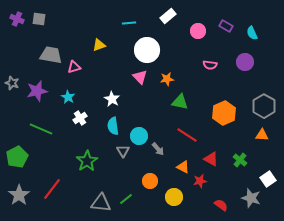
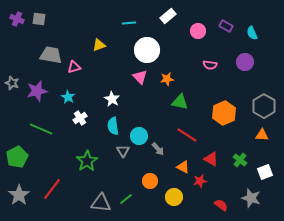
white square at (268, 179): moved 3 px left, 7 px up; rotated 14 degrees clockwise
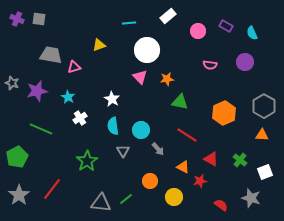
cyan circle at (139, 136): moved 2 px right, 6 px up
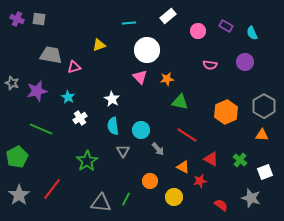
orange hexagon at (224, 113): moved 2 px right, 1 px up
green line at (126, 199): rotated 24 degrees counterclockwise
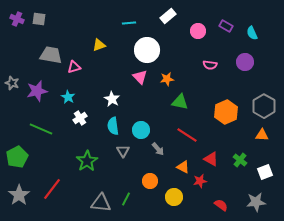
gray star at (251, 198): moved 5 px right, 4 px down; rotated 24 degrees counterclockwise
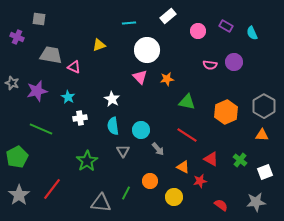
purple cross at (17, 19): moved 18 px down
purple circle at (245, 62): moved 11 px left
pink triangle at (74, 67): rotated 40 degrees clockwise
green triangle at (180, 102): moved 7 px right
white cross at (80, 118): rotated 24 degrees clockwise
green line at (126, 199): moved 6 px up
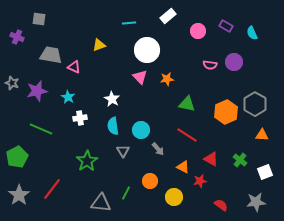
green triangle at (187, 102): moved 2 px down
gray hexagon at (264, 106): moved 9 px left, 2 px up
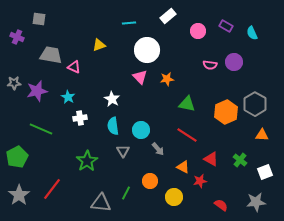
gray star at (12, 83): moved 2 px right; rotated 24 degrees counterclockwise
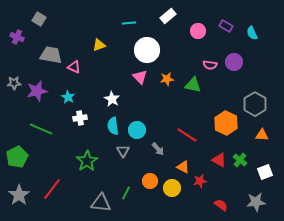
gray square at (39, 19): rotated 24 degrees clockwise
green triangle at (187, 104): moved 6 px right, 19 px up
orange hexagon at (226, 112): moved 11 px down; rotated 10 degrees counterclockwise
cyan circle at (141, 130): moved 4 px left
red triangle at (211, 159): moved 8 px right, 1 px down
yellow circle at (174, 197): moved 2 px left, 9 px up
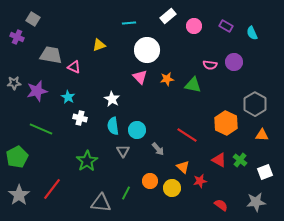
gray square at (39, 19): moved 6 px left
pink circle at (198, 31): moved 4 px left, 5 px up
white cross at (80, 118): rotated 24 degrees clockwise
orange triangle at (183, 167): rotated 16 degrees clockwise
